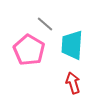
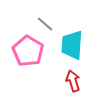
pink pentagon: moved 1 px left, 1 px down
red arrow: moved 2 px up
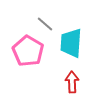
cyan trapezoid: moved 1 px left, 2 px up
red arrow: moved 1 px left, 1 px down; rotated 15 degrees clockwise
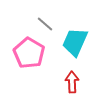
cyan trapezoid: moved 4 px right, 1 px up; rotated 20 degrees clockwise
pink pentagon: moved 1 px right, 2 px down
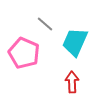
pink pentagon: moved 5 px left; rotated 8 degrees counterclockwise
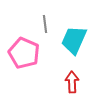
gray line: rotated 42 degrees clockwise
cyan trapezoid: moved 1 px left, 2 px up
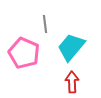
cyan trapezoid: moved 3 px left, 7 px down; rotated 16 degrees clockwise
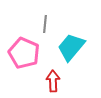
gray line: rotated 12 degrees clockwise
red arrow: moved 19 px left, 1 px up
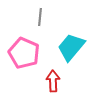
gray line: moved 5 px left, 7 px up
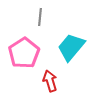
pink pentagon: rotated 16 degrees clockwise
red arrow: moved 3 px left; rotated 15 degrees counterclockwise
